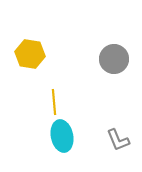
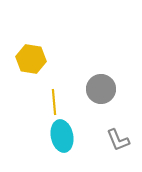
yellow hexagon: moved 1 px right, 5 px down
gray circle: moved 13 px left, 30 px down
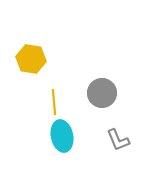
gray circle: moved 1 px right, 4 px down
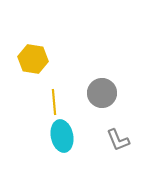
yellow hexagon: moved 2 px right
